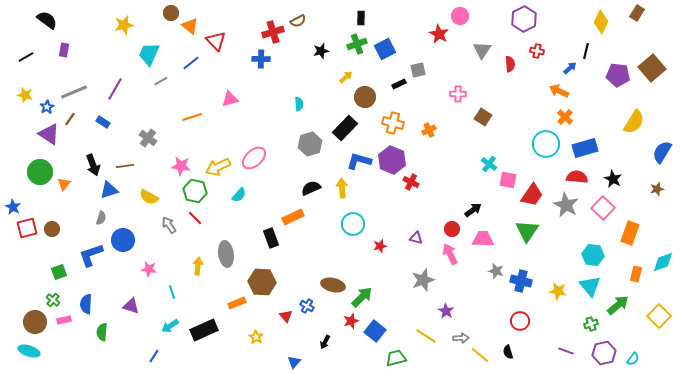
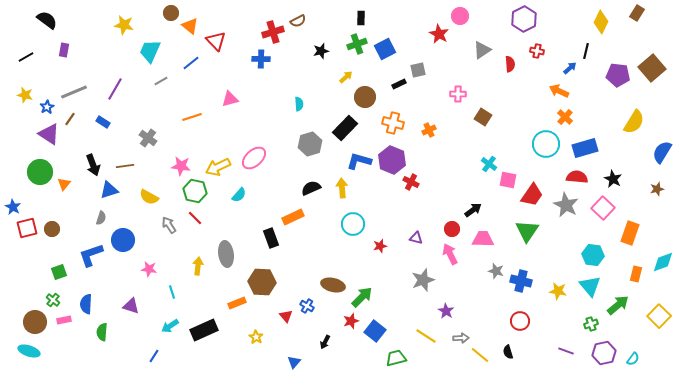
yellow star at (124, 25): rotated 24 degrees clockwise
gray triangle at (482, 50): rotated 24 degrees clockwise
cyan trapezoid at (149, 54): moved 1 px right, 3 px up
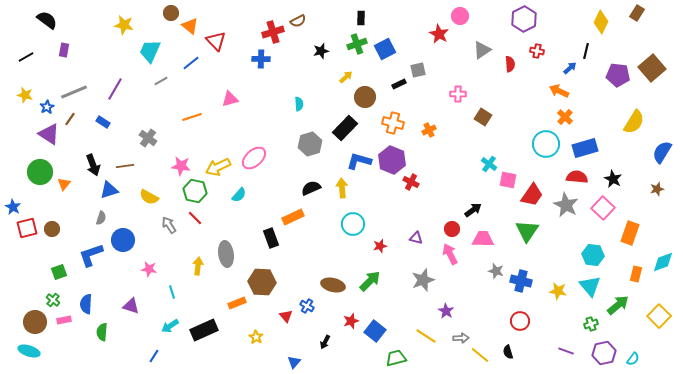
green arrow at (362, 297): moved 8 px right, 16 px up
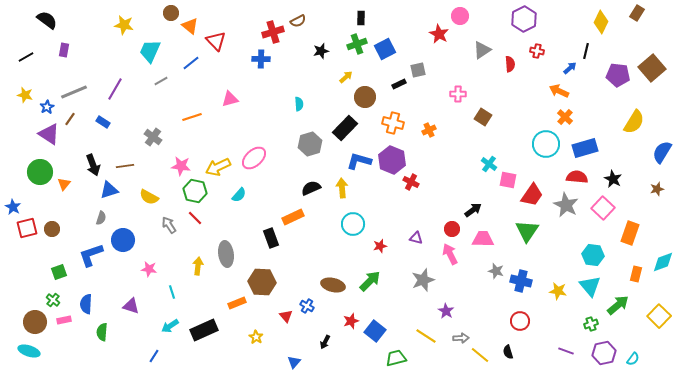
gray cross at (148, 138): moved 5 px right, 1 px up
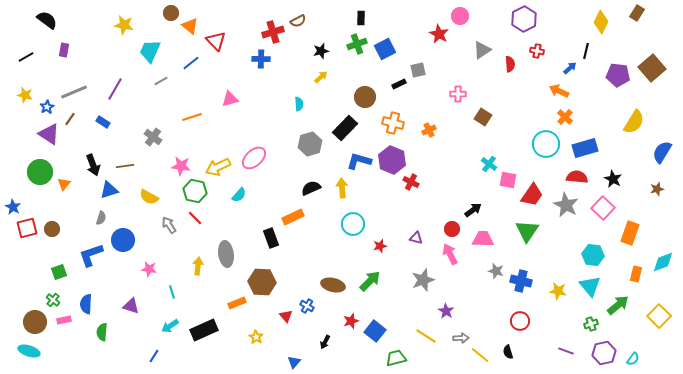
yellow arrow at (346, 77): moved 25 px left
